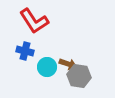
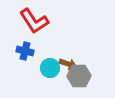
cyan circle: moved 3 px right, 1 px down
gray hexagon: rotated 10 degrees counterclockwise
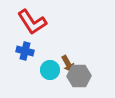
red L-shape: moved 2 px left, 1 px down
brown arrow: rotated 42 degrees clockwise
cyan circle: moved 2 px down
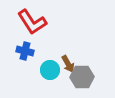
gray hexagon: moved 3 px right, 1 px down
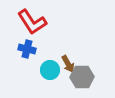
blue cross: moved 2 px right, 2 px up
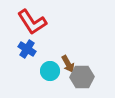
blue cross: rotated 18 degrees clockwise
cyan circle: moved 1 px down
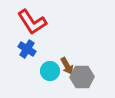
brown arrow: moved 1 px left, 2 px down
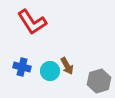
blue cross: moved 5 px left, 18 px down; rotated 18 degrees counterclockwise
gray hexagon: moved 17 px right, 4 px down; rotated 15 degrees counterclockwise
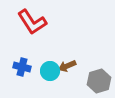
brown arrow: rotated 96 degrees clockwise
